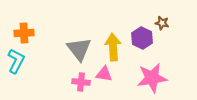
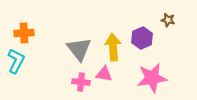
brown star: moved 6 px right, 3 px up
purple hexagon: rotated 10 degrees clockwise
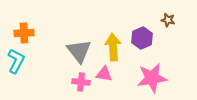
gray triangle: moved 2 px down
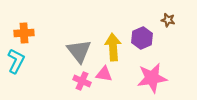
pink cross: moved 1 px right, 1 px up; rotated 18 degrees clockwise
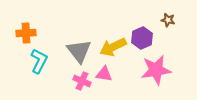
orange cross: moved 2 px right
yellow arrow: rotated 112 degrees counterclockwise
cyan L-shape: moved 23 px right
pink star: moved 4 px right, 8 px up
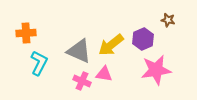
purple hexagon: moved 1 px right, 1 px down
yellow arrow: moved 2 px left, 2 px up; rotated 12 degrees counterclockwise
gray triangle: rotated 28 degrees counterclockwise
cyan L-shape: moved 2 px down
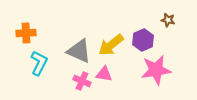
purple hexagon: moved 1 px down
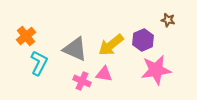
orange cross: moved 3 px down; rotated 36 degrees counterclockwise
gray triangle: moved 4 px left, 2 px up
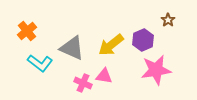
brown star: rotated 24 degrees clockwise
orange cross: moved 1 px right, 5 px up
gray triangle: moved 3 px left, 1 px up
cyan L-shape: moved 1 px right; rotated 100 degrees clockwise
pink triangle: moved 2 px down
pink cross: moved 1 px right, 2 px down
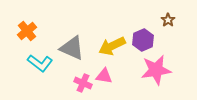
yellow arrow: moved 1 px right, 1 px down; rotated 12 degrees clockwise
